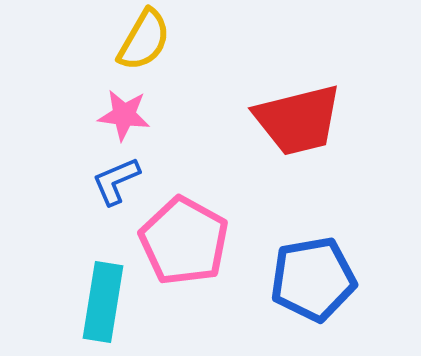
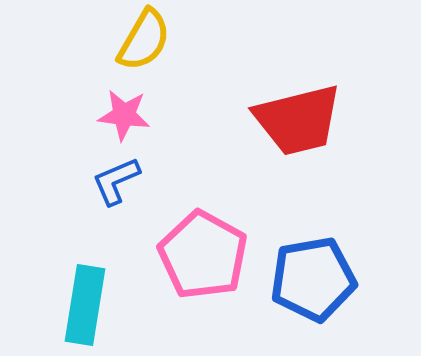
pink pentagon: moved 19 px right, 14 px down
cyan rectangle: moved 18 px left, 3 px down
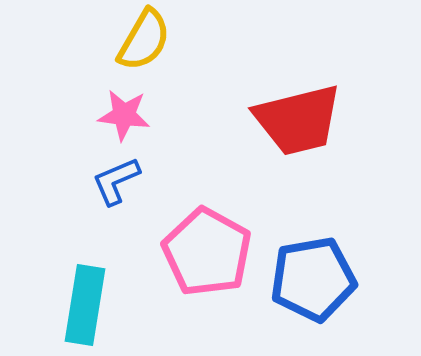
pink pentagon: moved 4 px right, 3 px up
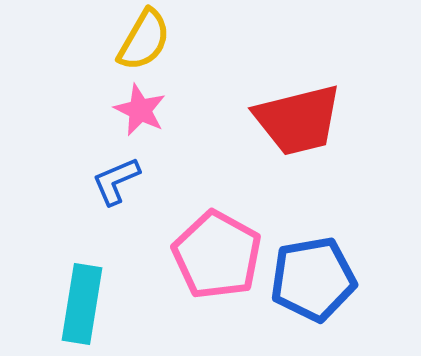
pink star: moved 16 px right, 5 px up; rotated 18 degrees clockwise
pink pentagon: moved 10 px right, 3 px down
cyan rectangle: moved 3 px left, 1 px up
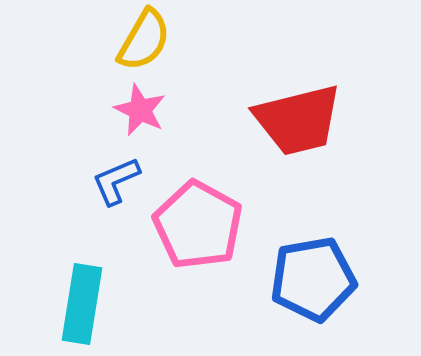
pink pentagon: moved 19 px left, 30 px up
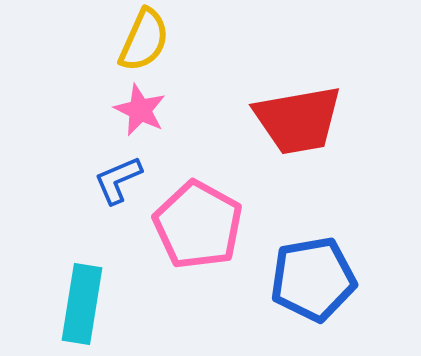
yellow semicircle: rotated 6 degrees counterclockwise
red trapezoid: rotated 4 degrees clockwise
blue L-shape: moved 2 px right, 1 px up
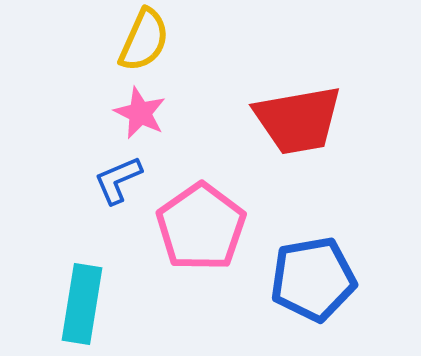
pink star: moved 3 px down
pink pentagon: moved 3 px right, 2 px down; rotated 8 degrees clockwise
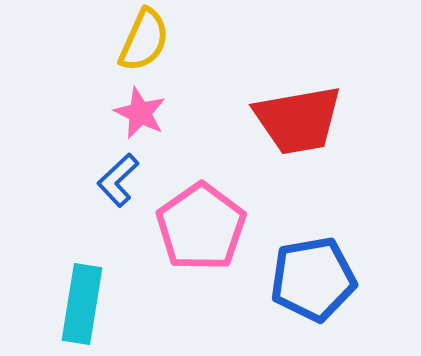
blue L-shape: rotated 20 degrees counterclockwise
